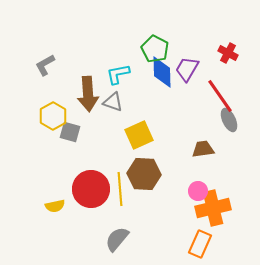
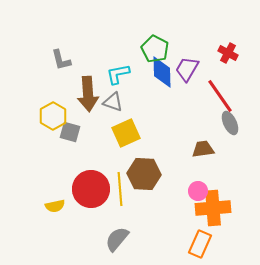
gray L-shape: moved 16 px right, 5 px up; rotated 75 degrees counterclockwise
gray ellipse: moved 1 px right, 3 px down
yellow square: moved 13 px left, 2 px up
orange cross: rotated 8 degrees clockwise
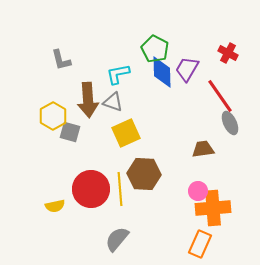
brown arrow: moved 6 px down
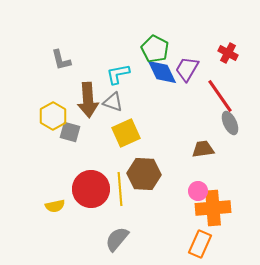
blue diamond: rotated 24 degrees counterclockwise
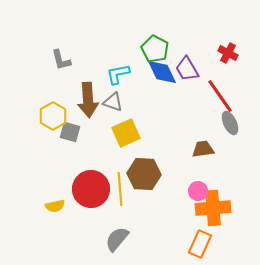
purple trapezoid: rotated 60 degrees counterclockwise
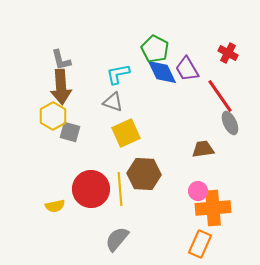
brown arrow: moved 27 px left, 13 px up
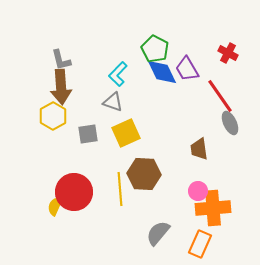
cyan L-shape: rotated 35 degrees counterclockwise
gray square: moved 18 px right, 2 px down; rotated 25 degrees counterclockwise
brown trapezoid: moved 4 px left; rotated 90 degrees counterclockwise
red circle: moved 17 px left, 3 px down
yellow semicircle: rotated 126 degrees clockwise
gray semicircle: moved 41 px right, 6 px up
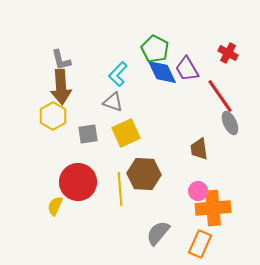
red circle: moved 4 px right, 10 px up
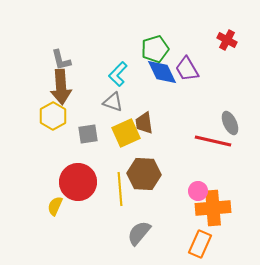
green pentagon: rotated 28 degrees clockwise
red cross: moved 1 px left, 13 px up
red line: moved 7 px left, 45 px down; rotated 42 degrees counterclockwise
brown trapezoid: moved 55 px left, 26 px up
gray semicircle: moved 19 px left
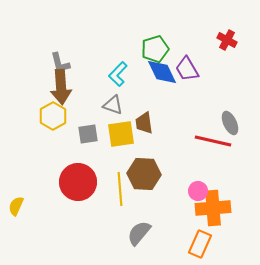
gray L-shape: moved 1 px left, 3 px down
gray triangle: moved 3 px down
yellow square: moved 5 px left, 1 px down; rotated 16 degrees clockwise
yellow semicircle: moved 39 px left
